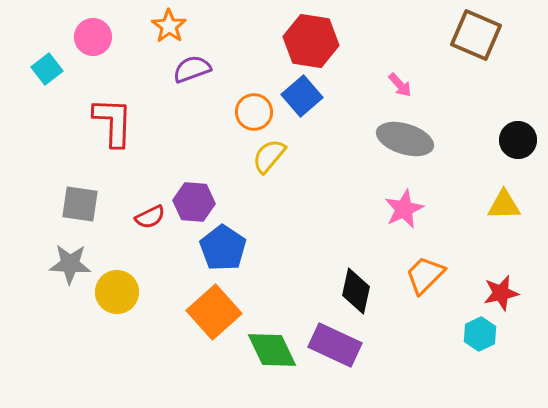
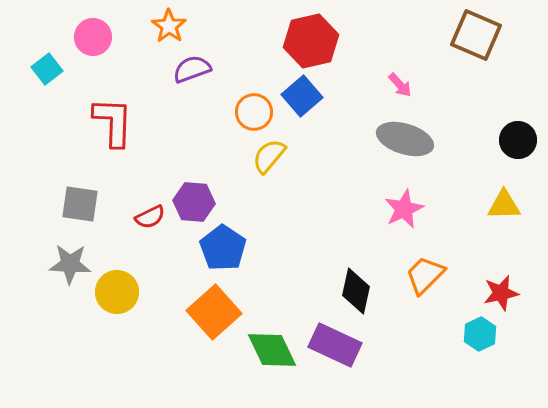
red hexagon: rotated 22 degrees counterclockwise
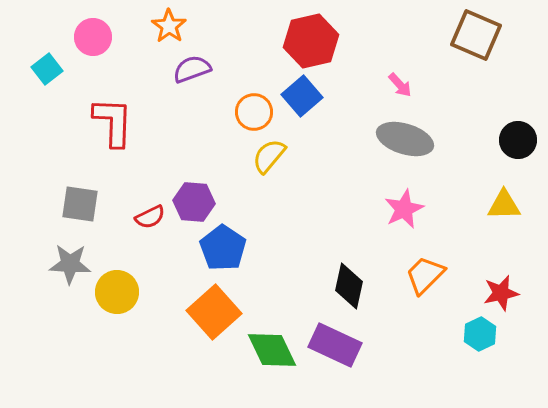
black diamond: moved 7 px left, 5 px up
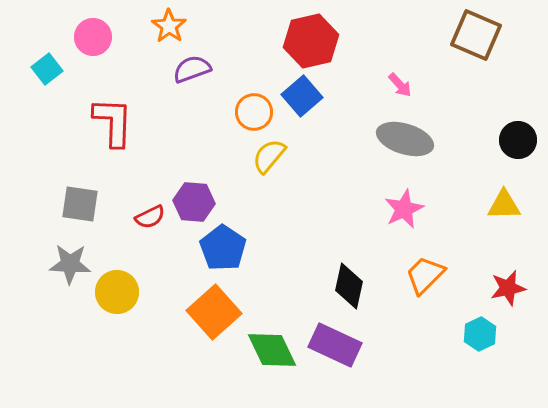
red star: moved 7 px right, 5 px up
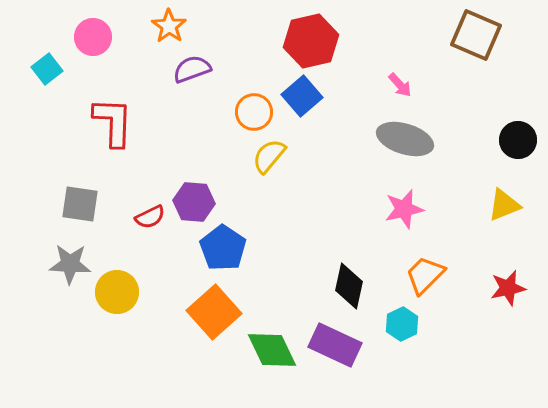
yellow triangle: rotated 21 degrees counterclockwise
pink star: rotated 12 degrees clockwise
cyan hexagon: moved 78 px left, 10 px up
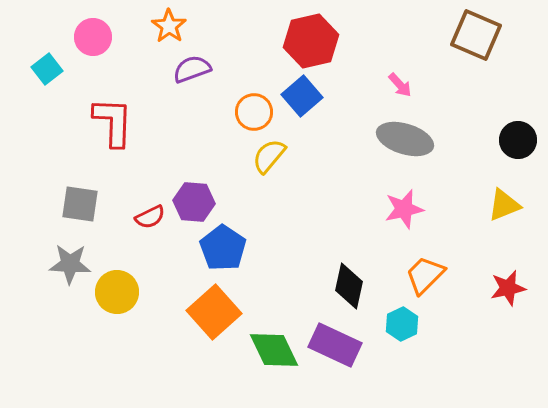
green diamond: moved 2 px right
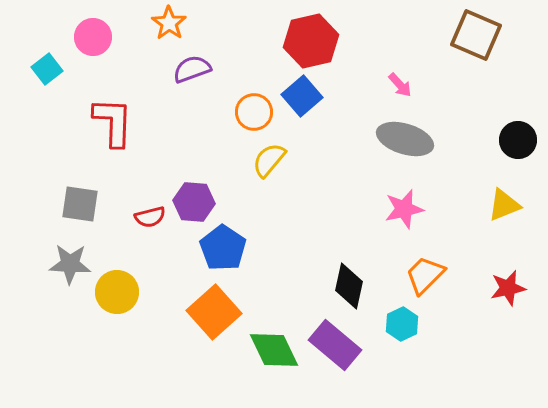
orange star: moved 3 px up
yellow semicircle: moved 4 px down
red semicircle: rotated 12 degrees clockwise
purple rectangle: rotated 15 degrees clockwise
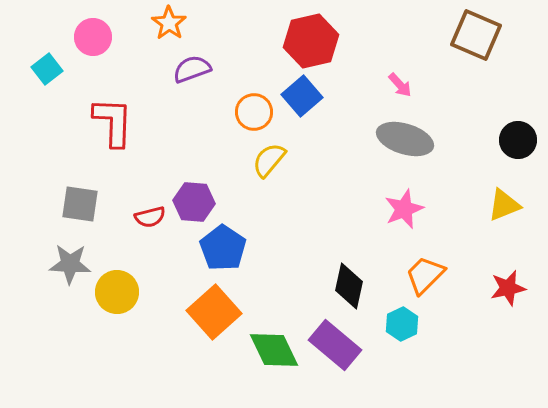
pink star: rotated 9 degrees counterclockwise
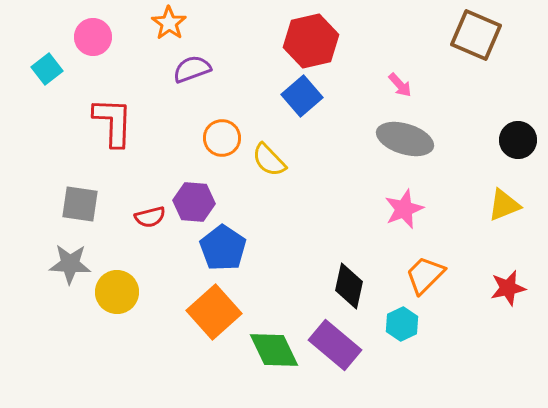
orange circle: moved 32 px left, 26 px down
yellow semicircle: rotated 84 degrees counterclockwise
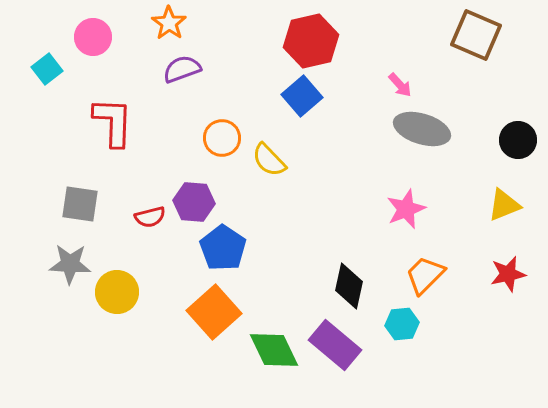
purple semicircle: moved 10 px left
gray ellipse: moved 17 px right, 10 px up
pink star: moved 2 px right
red star: moved 14 px up
cyan hexagon: rotated 20 degrees clockwise
